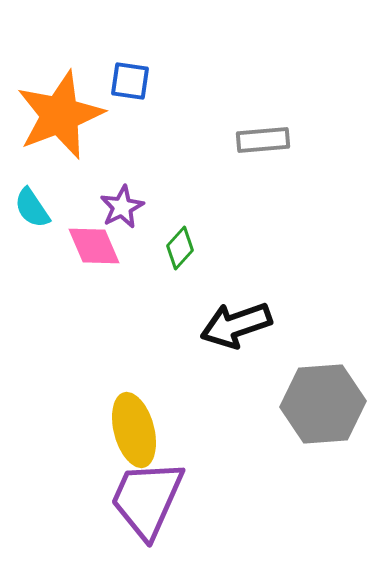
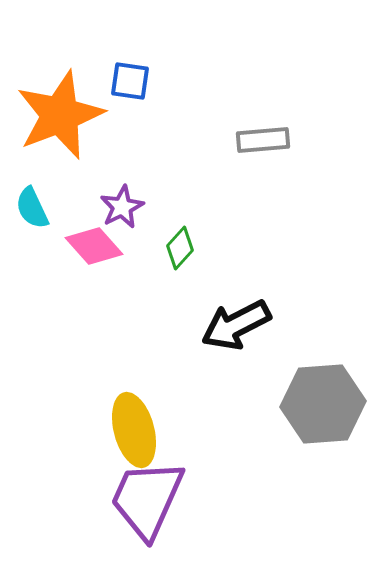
cyan semicircle: rotated 9 degrees clockwise
pink diamond: rotated 18 degrees counterclockwise
black arrow: rotated 8 degrees counterclockwise
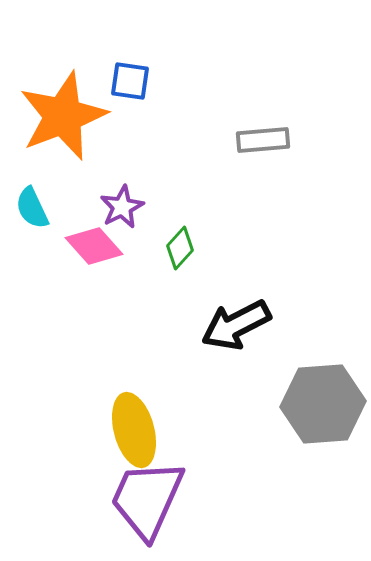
orange star: moved 3 px right, 1 px down
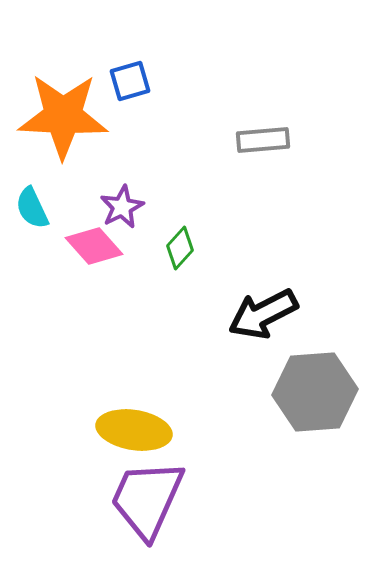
blue square: rotated 24 degrees counterclockwise
orange star: rotated 24 degrees clockwise
black arrow: moved 27 px right, 11 px up
gray hexagon: moved 8 px left, 12 px up
yellow ellipse: rotated 66 degrees counterclockwise
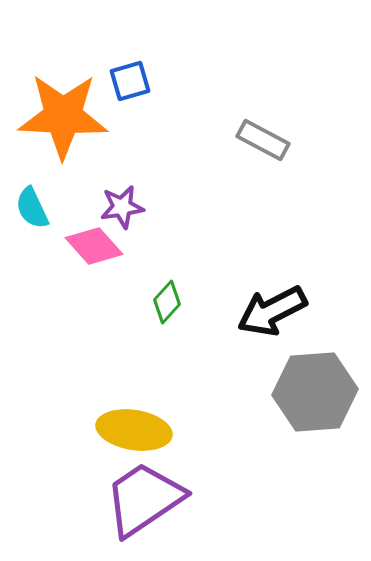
gray rectangle: rotated 33 degrees clockwise
purple star: rotated 18 degrees clockwise
green diamond: moved 13 px left, 54 px down
black arrow: moved 9 px right, 3 px up
purple trapezoid: moved 3 px left; rotated 32 degrees clockwise
